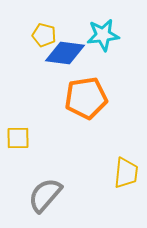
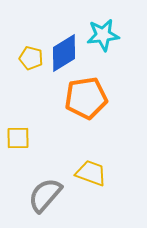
yellow pentagon: moved 13 px left, 23 px down
blue diamond: moved 1 px left; rotated 39 degrees counterclockwise
yellow trapezoid: moved 35 px left; rotated 76 degrees counterclockwise
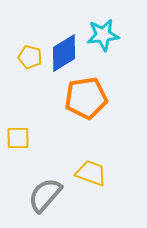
yellow pentagon: moved 1 px left, 1 px up
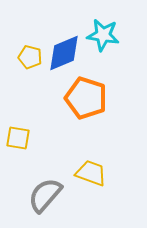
cyan star: rotated 16 degrees clockwise
blue diamond: rotated 9 degrees clockwise
orange pentagon: rotated 27 degrees clockwise
yellow square: rotated 10 degrees clockwise
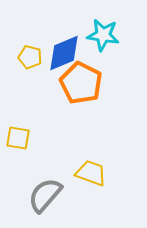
orange pentagon: moved 5 px left, 15 px up; rotated 9 degrees clockwise
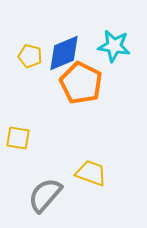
cyan star: moved 11 px right, 11 px down
yellow pentagon: moved 1 px up
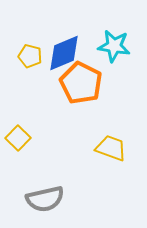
yellow square: rotated 35 degrees clockwise
yellow trapezoid: moved 20 px right, 25 px up
gray semicircle: moved 4 px down; rotated 144 degrees counterclockwise
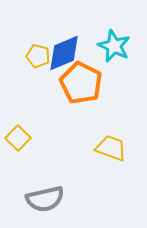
cyan star: rotated 16 degrees clockwise
yellow pentagon: moved 8 px right
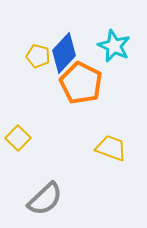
blue diamond: rotated 24 degrees counterclockwise
gray semicircle: rotated 30 degrees counterclockwise
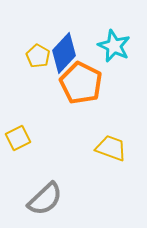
yellow pentagon: rotated 15 degrees clockwise
yellow square: rotated 20 degrees clockwise
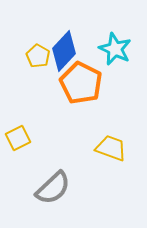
cyan star: moved 1 px right, 3 px down
blue diamond: moved 2 px up
gray semicircle: moved 8 px right, 11 px up
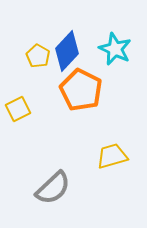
blue diamond: moved 3 px right
orange pentagon: moved 7 px down
yellow square: moved 29 px up
yellow trapezoid: moved 1 px right, 8 px down; rotated 36 degrees counterclockwise
